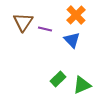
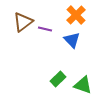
brown triangle: rotated 20 degrees clockwise
green triangle: moved 1 px right; rotated 42 degrees clockwise
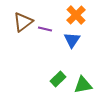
blue triangle: rotated 18 degrees clockwise
green triangle: rotated 30 degrees counterclockwise
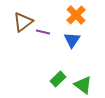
purple line: moved 2 px left, 3 px down
green triangle: rotated 48 degrees clockwise
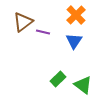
blue triangle: moved 2 px right, 1 px down
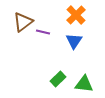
green triangle: moved 1 px right, 1 px up; rotated 30 degrees counterclockwise
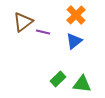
blue triangle: rotated 18 degrees clockwise
green triangle: moved 2 px left
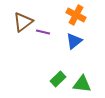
orange cross: rotated 18 degrees counterclockwise
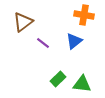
orange cross: moved 8 px right; rotated 18 degrees counterclockwise
purple line: moved 11 px down; rotated 24 degrees clockwise
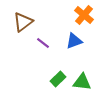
orange cross: rotated 30 degrees clockwise
blue triangle: rotated 18 degrees clockwise
green triangle: moved 2 px up
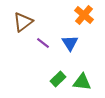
blue triangle: moved 4 px left, 2 px down; rotated 42 degrees counterclockwise
